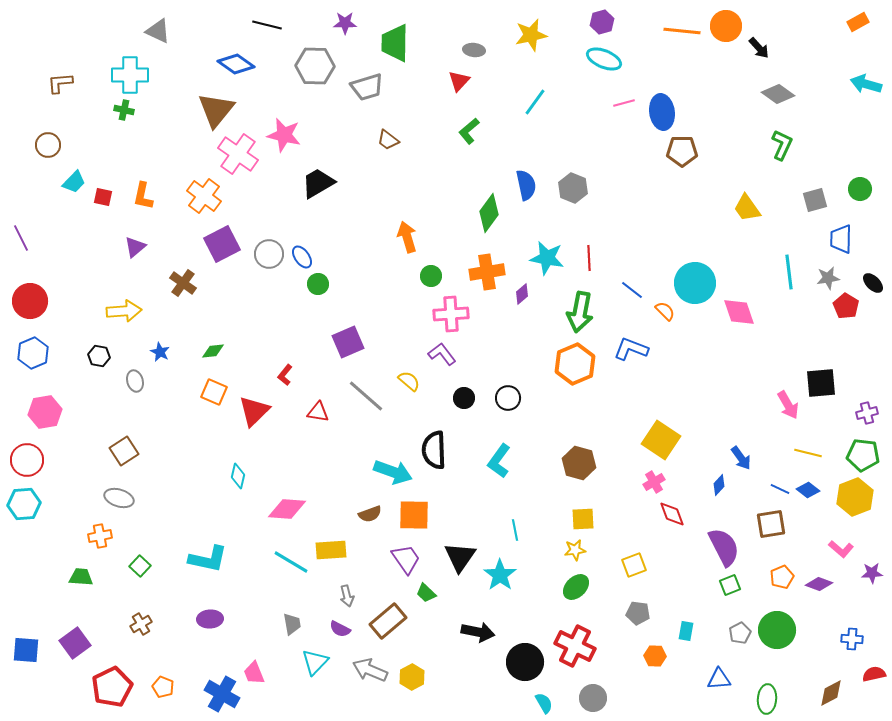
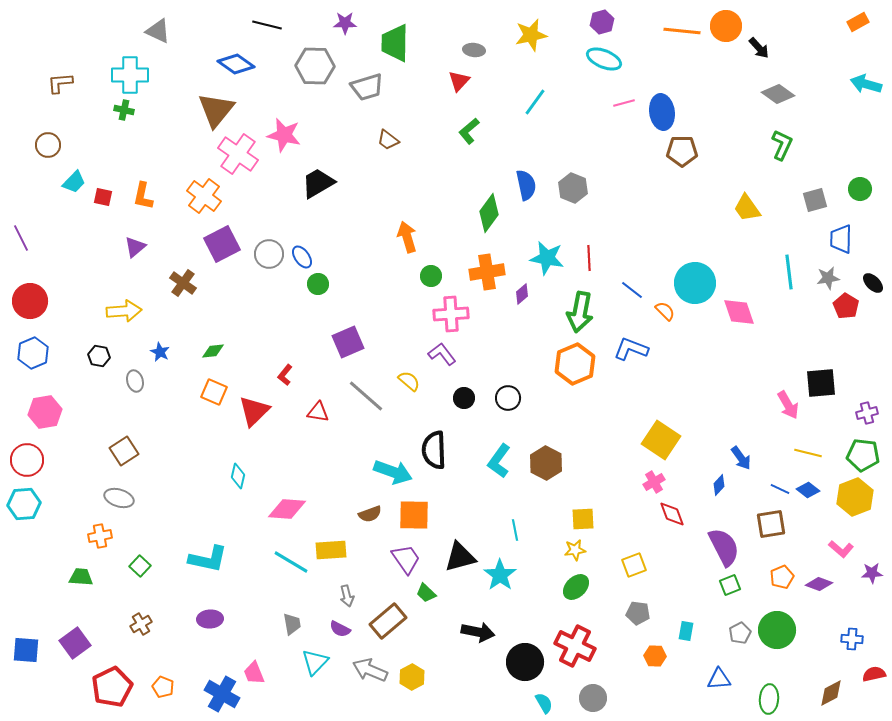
brown hexagon at (579, 463): moved 33 px left; rotated 12 degrees clockwise
black triangle at (460, 557): rotated 40 degrees clockwise
green ellipse at (767, 699): moved 2 px right
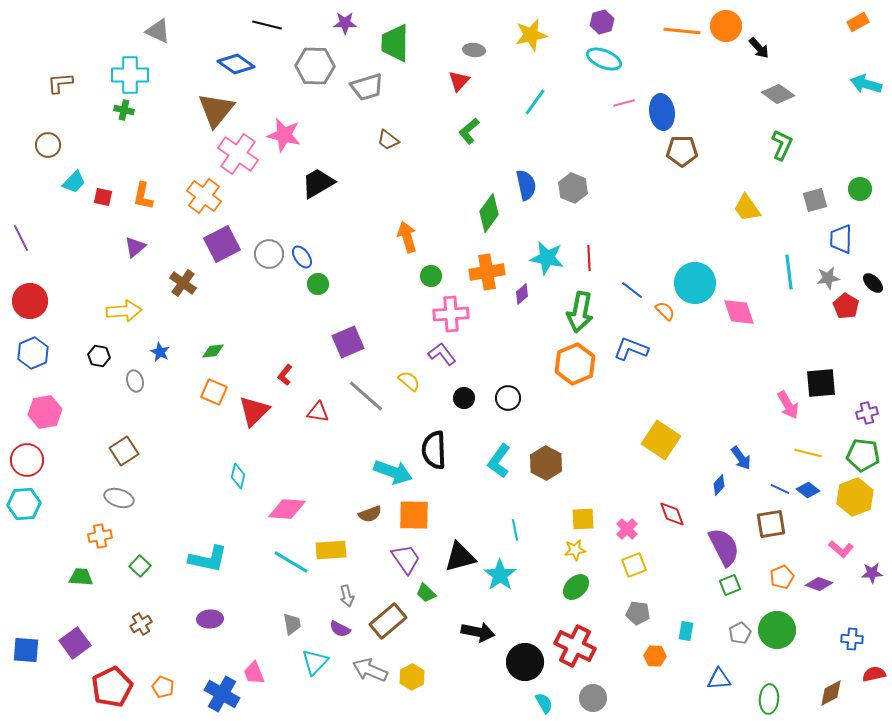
pink cross at (654, 482): moved 27 px left, 47 px down; rotated 15 degrees counterclockwise
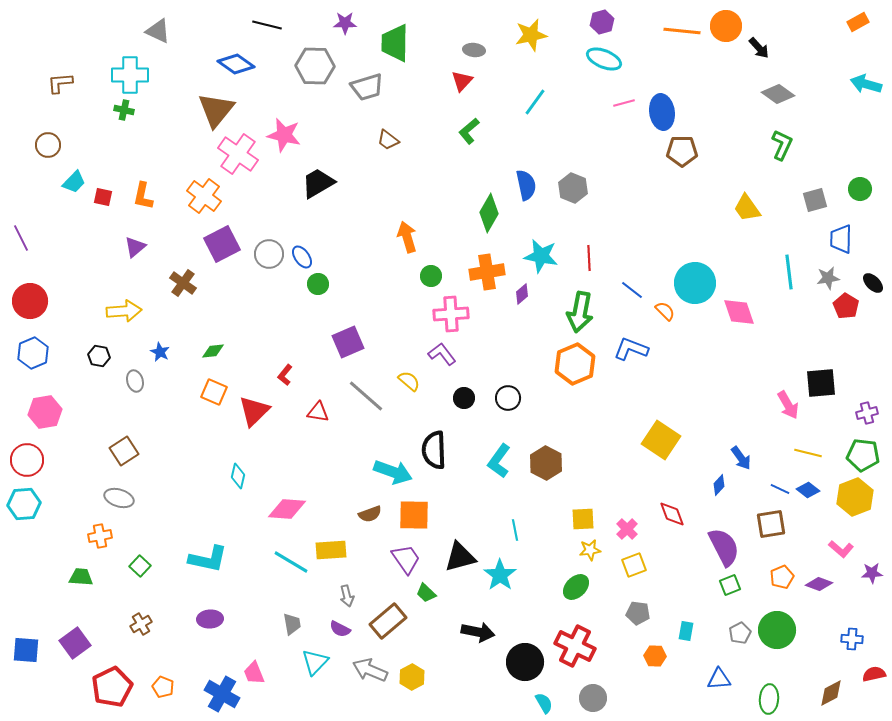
red triangle at (459, 81): moved 3 px right
green diamond at (489, 213): rotated 6 degrees counterclockwise
cyan star at (547, 258): moved 6 px left, 2 px up
yellow star at (575, 550): moved 15 px right
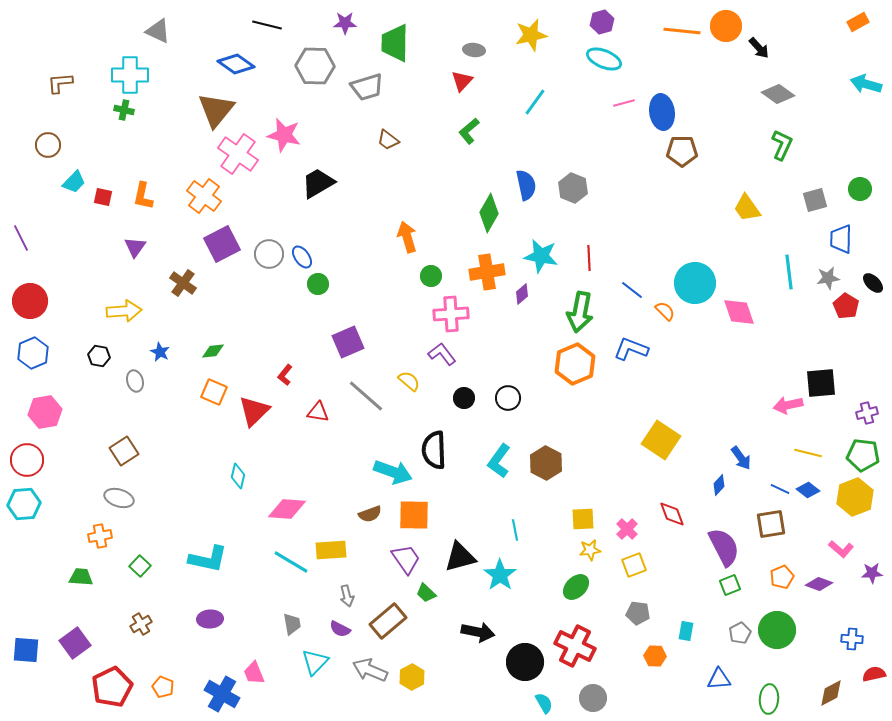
purple triangle at (135, 247): rotated 15 degrees counterclockwise
pink arrow at (788, 405): rotated 108 degrees clockwise
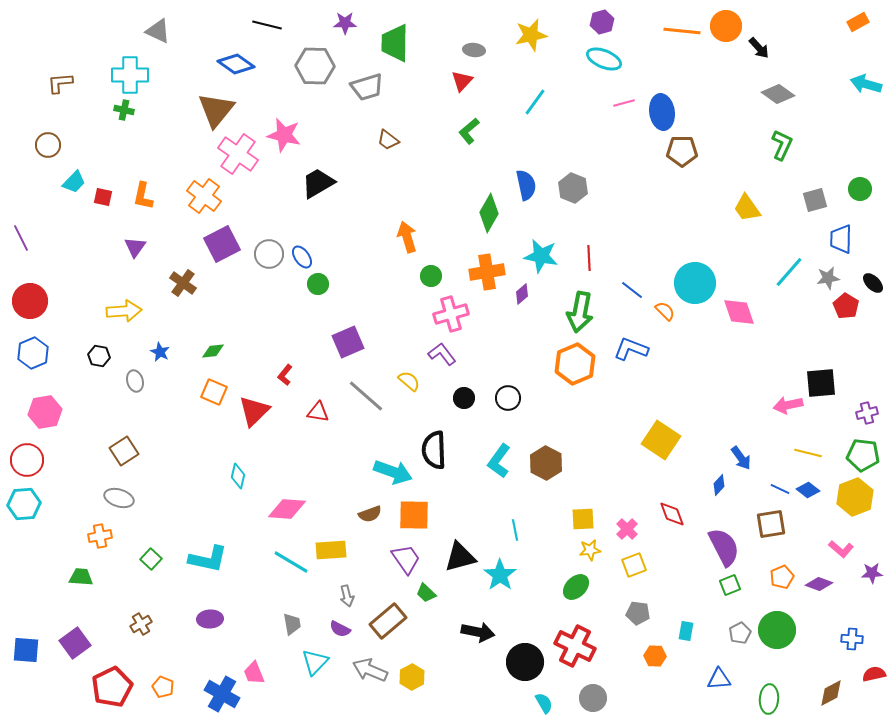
cyan line at (789, 272): rotated 48 degrees clockwise
pink cross at (451, 314): rotated 12 degrees counterclockwise
green square at (140, 566): moved 11 px right, 7 px up
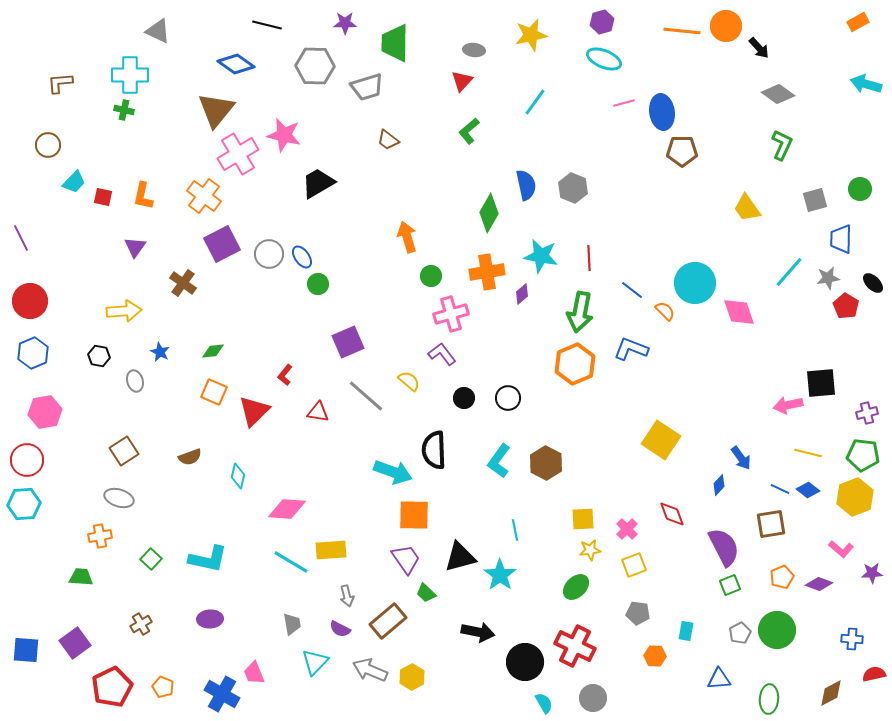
pink cross at (238, 154): rotated 24 degrees clockwise
brown semicircle at (370, 514): moved 180 px left, 57 px up
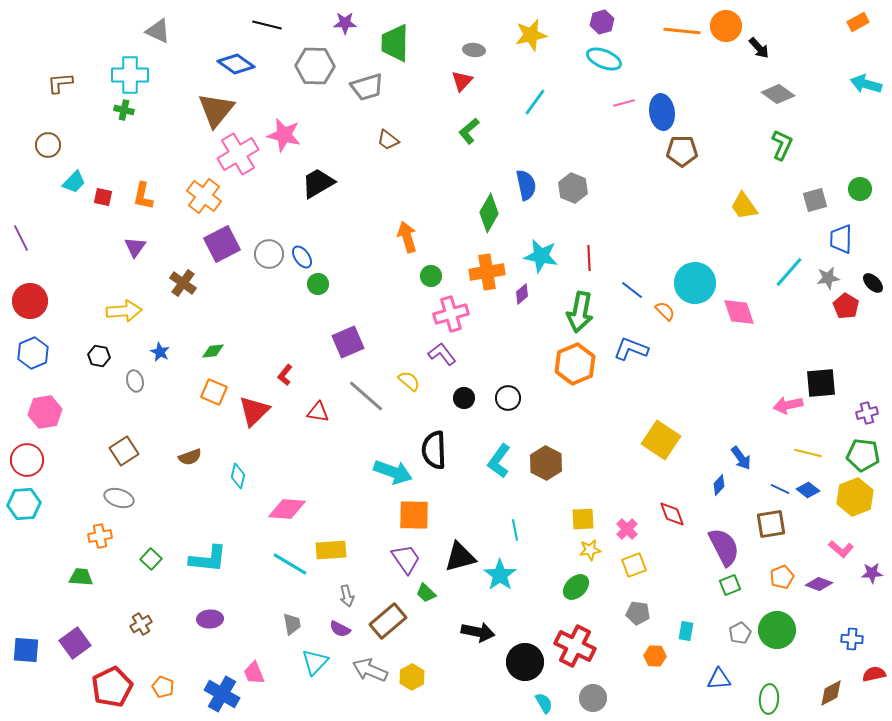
yellow trapezoid at (747, 208): moved 3 px left, 2 px up
cyan L-shape at (208, 559): rotated 6 degrees counterclockwise
cyan line at (291, 562): moved 1 px left, 2 px down
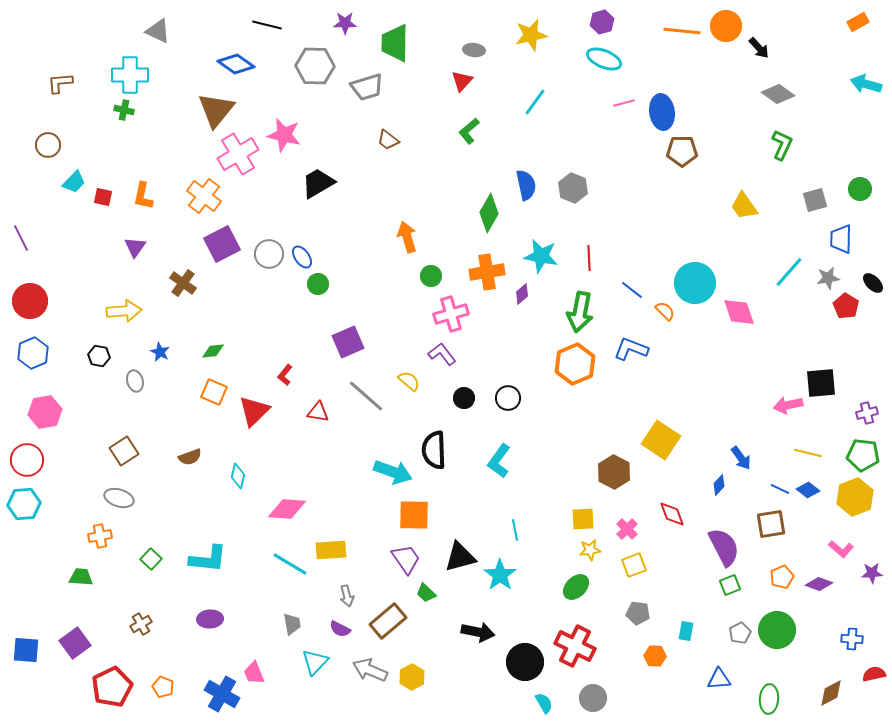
brown hexagon at (546, 463): moved 68 px right, 9 px down
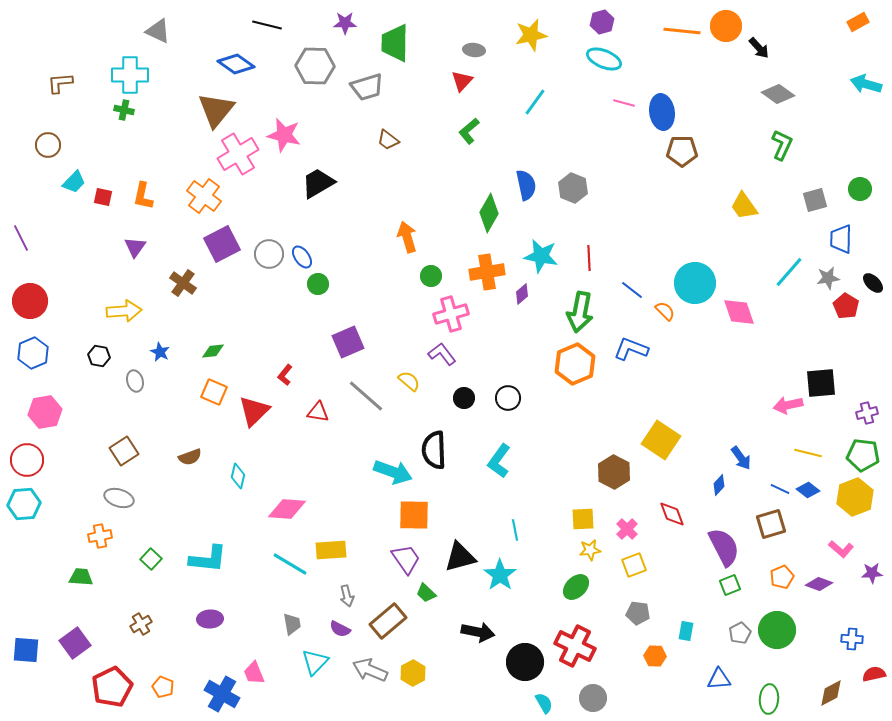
pink line at (624, 103): rotated 30 degrees clockwise
brown square at (771, 524): rotated 8 degrees counterclockwise
yellow hexagon at (412, 677): moved 1 px right, 4 px up
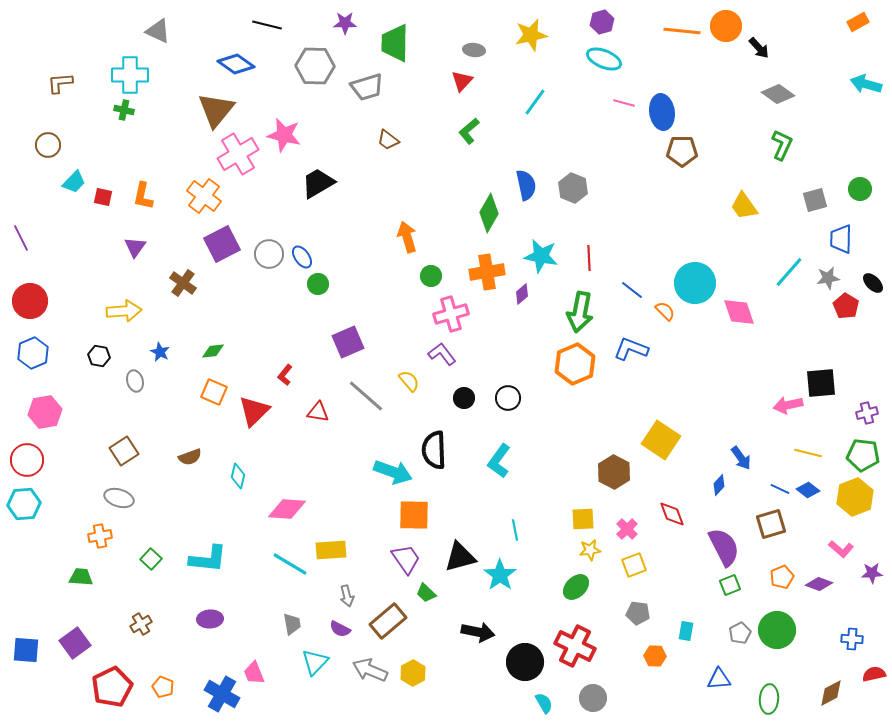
yellow semicircle at (409, 381): rotated 10 degrees clockwise
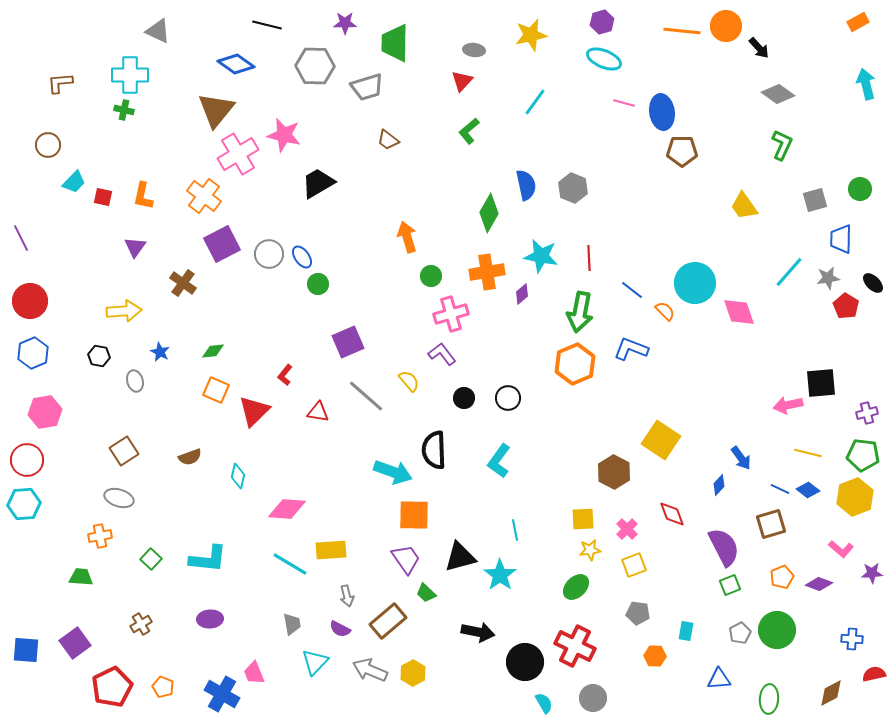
cyan arrow at (866, 84): rotated 60 degrees clockwise
orange square at (214, 392): moved 2 px right, 2 px up
